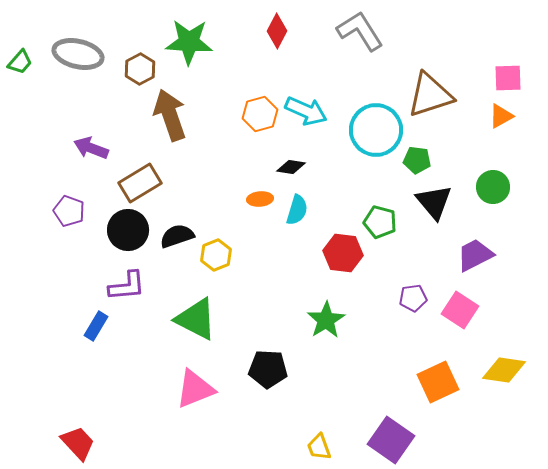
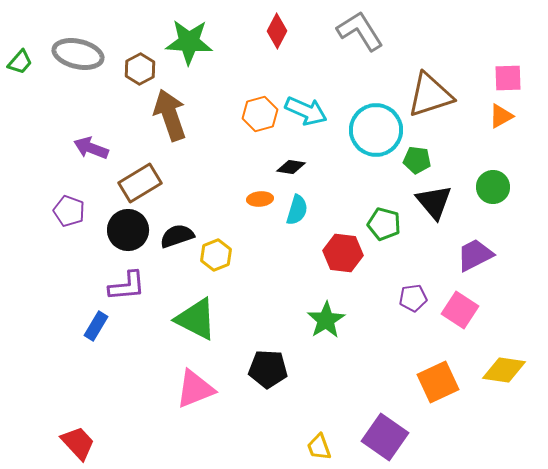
green pentagon at (380, 222): moved 4 px right, 2 px down
purple square at (391, 440): moved 6 px left, 3 px up
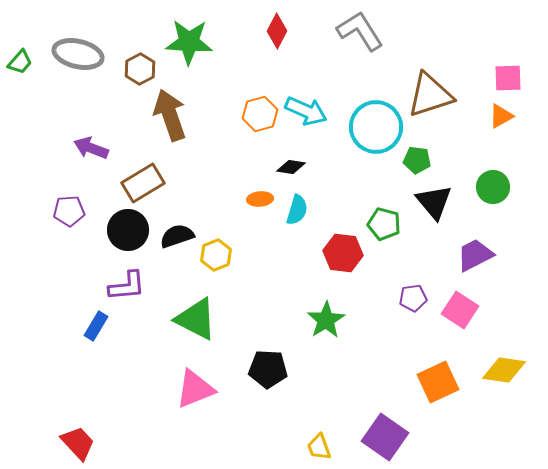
cyan circle at (376, 130): moved 3 px up
brown rectangle at (140, 183): moved 3 px right
purple pentagon at (69, 211): rotated 24 degrees counterclockwise
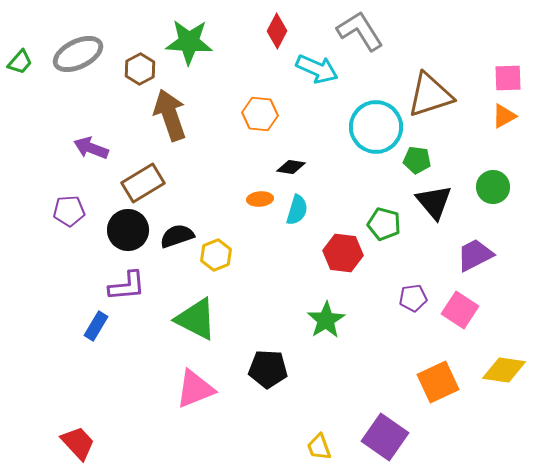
gray ellipse at (78, 54): rotated 39 degrees counterclockwise
cyan arrow at (306, 111): moved 11 px right, 42 px up
orange hexagon at (260, 114): rotated 20 degrees clockwise
orange triangle at (501, 116): moved 3 px right
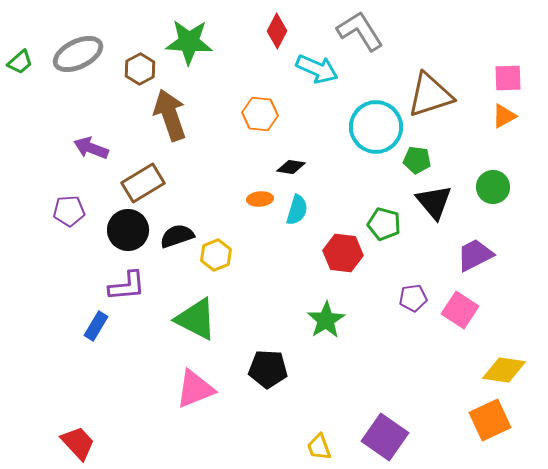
green trapezoid at (20, 62): rotated 8 degrees clockwise
orange square at (438, 382): moved 52 px right, 38 px down
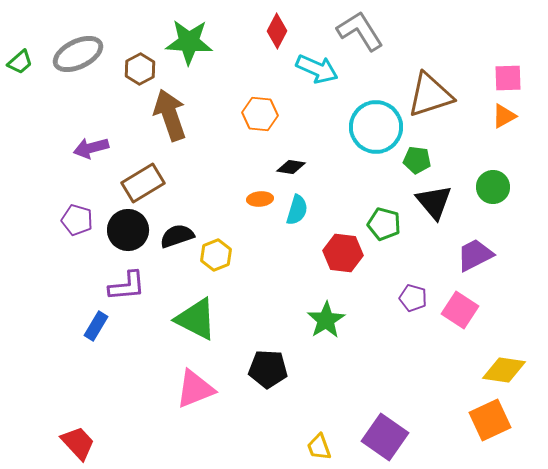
purple arrow at (91, 148): rotated 36 degrees counterclockwise
purple pentagon at (69, 211): moved 8 px right, 9 px down; rotated 20 degrees clockwise
purple pentagon at (413, 298): rotated 24 degrees clockwise
